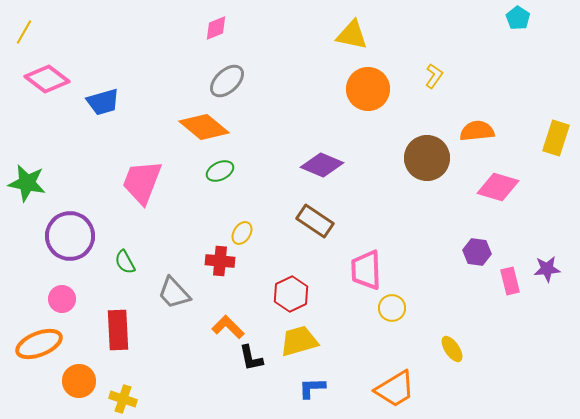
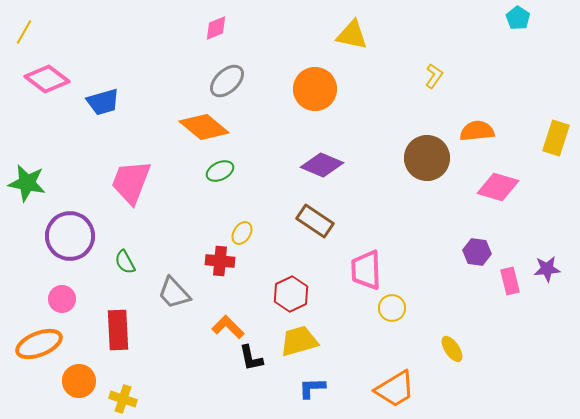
orange circle at (368, 89): moved 53 px left
pink trapezoid at (142, 182): moved 11 px left
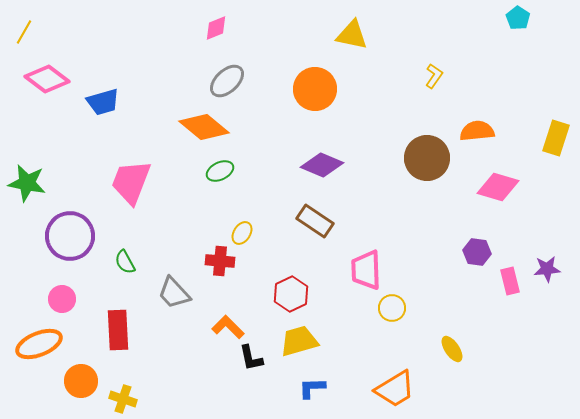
orange circle at (79, 381): moved 2 px right
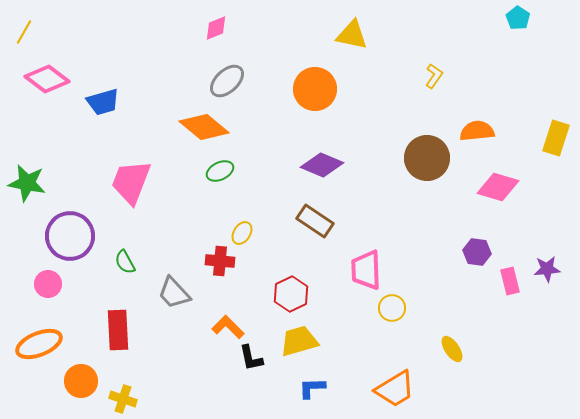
pink circle at (62, 299): moved 14 px left, 15 px up
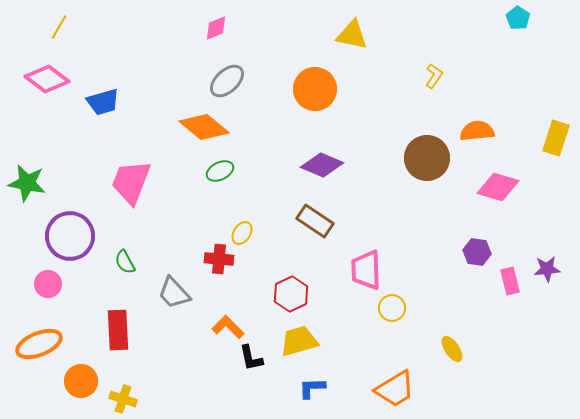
yellow line at (24, 32): moved 35 px right, 5 px up
red cross at (220, 261): moved 1 px left, 2 px up
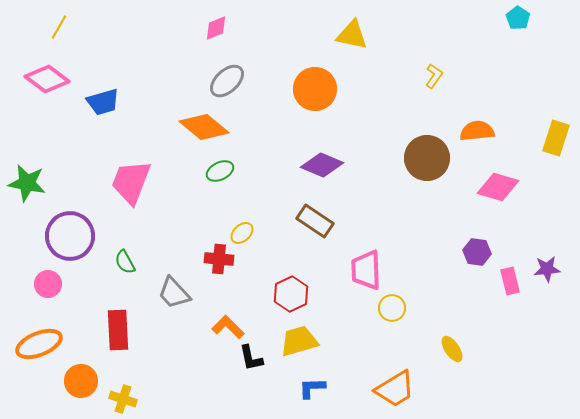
yellow ellipse at (242, 233): rotated 15 degrees clockwise
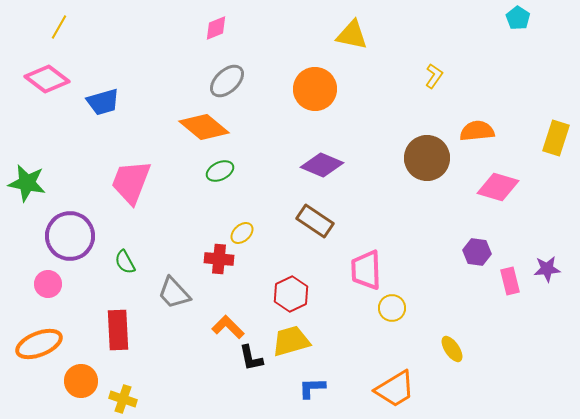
yellow trapezoid at (299, 341): moved 8 px left
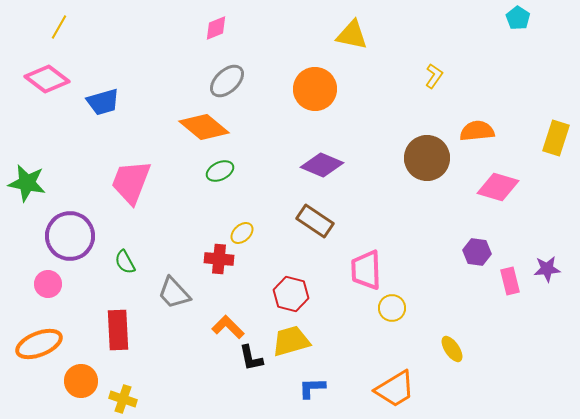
red hexagon at (291, 294): rotated 20 degrees counterclockwise
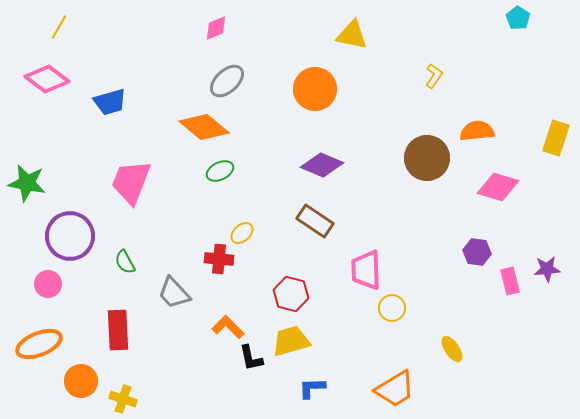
blue trapezoid at (103, 102): moved 7 px right
